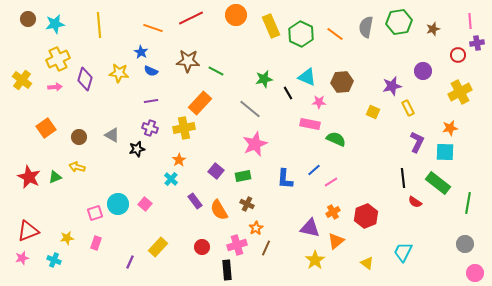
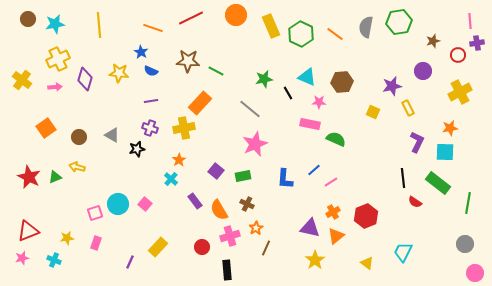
brown star at (433, 29): moved 12 px down
orange triangle at (336, 241): moved 5 px up
pink cross at (237, 245): moved 7 px left, 9 px up
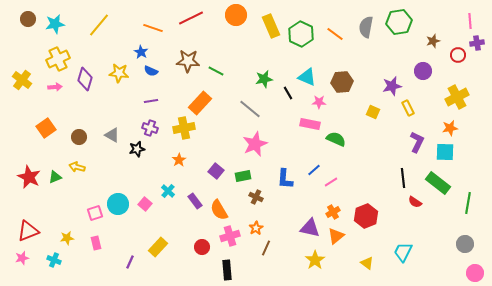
yellow line at (99, 25): rotated 45 degrees clockwise
yellow cross at (460, 92): moved 3 px left, 5 px down
cyan cross at (171, 179): moved 3 px left, 12 px down
brown cross at (247, 204): moved 9 px right, 7 px up
pink rectangle at (96, 243): rotated 32 degrees counterclockwise
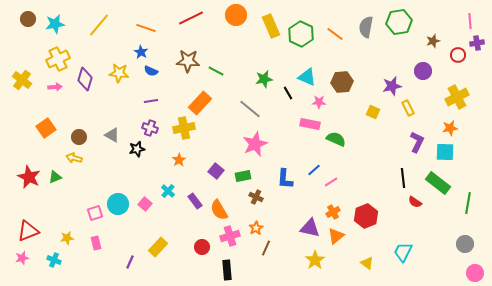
orange line at (153, 28): moved 7 px left
yellow arrow at (77, 167): moved 3 px left, 9 px up
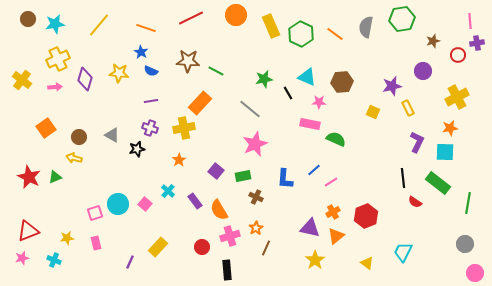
green hexagon at (399, 22): moved 3 px right, 3 px up
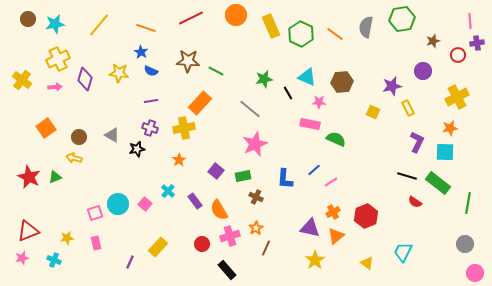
black line at (403, 178): moved 4 px right, 2 px up; rotated 66 degrees counterclockwise
red circle at (202, 247): moved 3 px up
black rectangle at (227, 270): rotated 36 degrees counterclockwise
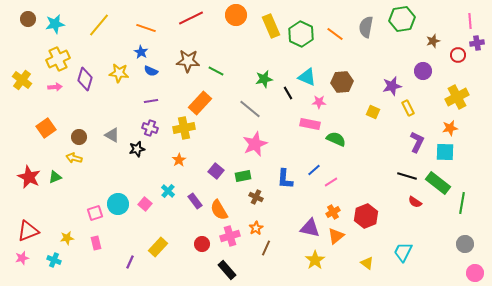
green line at (468, 203): moved 6 px left
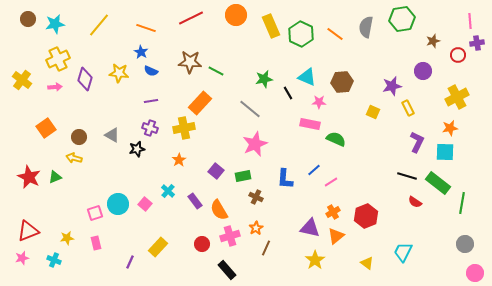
brown star at (188, 61): moved 2 px right, 1 px down
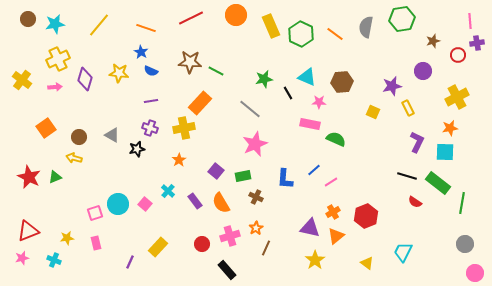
orange semicircle at (219, 210): moved 2 px right, 7 px up
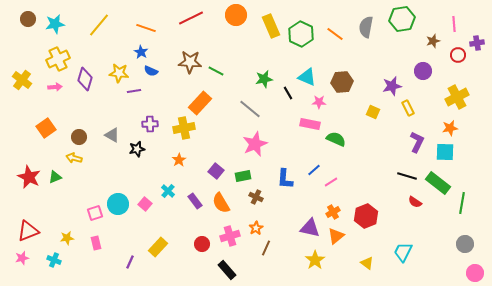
pink line at (470, 21): moved 16 px left, 3 px down
purple line at (151, 101): moved 17 px left, 10 px up
purple cross at (150, 128): moved 4 px up; rotated 21 degrees counterclockwise
